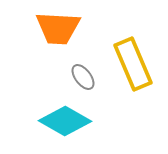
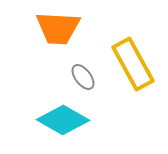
yellow rectangle: rotated 6 degrees counterclockwise
cyan diamond: moved 2 px left, 1 px up
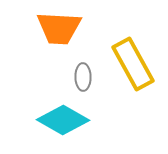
orange trapezoid: moved 1 px right
gray ellipse: rotated 36 degrees clockwise
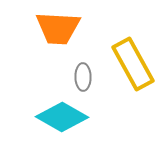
orange trapezoid: moved 1 px left
cyan diamond: moved 1 px left, 3 px up
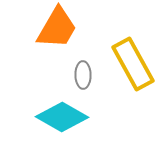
orange trapezoid: moved 1 px left; rotated 63 degrees counterclockwise
gray ellipse: moved 2 px up
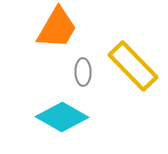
yellow rectangle: moved 2 px down; rotated 15 degrees counterclockwise
gray ellipse: moved 3 px up
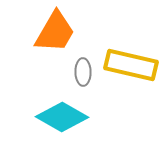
orange trapezoid: moved 2 px left, 4 px down
yellow rectangle: moved 2 px left, 1 px up; rotated 33 degrees counterclockwise
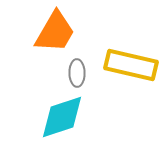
gray ellipse: moved 6 px left, 1 px down
cyan diamond: rotated 48 degrees counterclockwise
